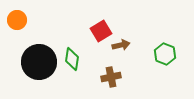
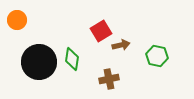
green hexagon: moved 8 px left, 2 px down; rotated 10 degrees counterclockwise
brown cross: moved 2 px left, 2 px down
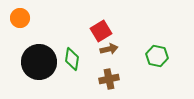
orange circle: moved 3 px right, 2 px up
brown arrow: moved 12 px left, 4 px down
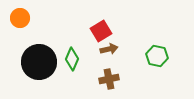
green diamond: rotated 15 degrees clockwise
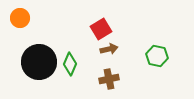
red square: moved 2 px up
green diamond: moved 2 px left, 5 px down
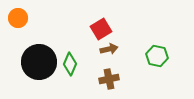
orange circle: moved 2 px left
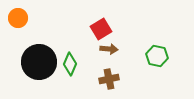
brown arrow: rotated 18 degrees clockwise
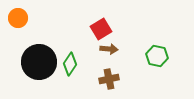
green diamond: rotated 10 degrees clockwise
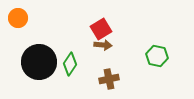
brown arrow: moved 6 px left, 4 px up
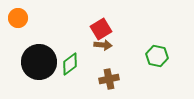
green diamond: rotated 20 degrees clockwise
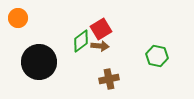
brown arrow: moved 3 px left, 1 px down
green diamond: moved 11 px right, 23 px up
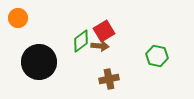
red square: moved 3 px right, 2 px down
